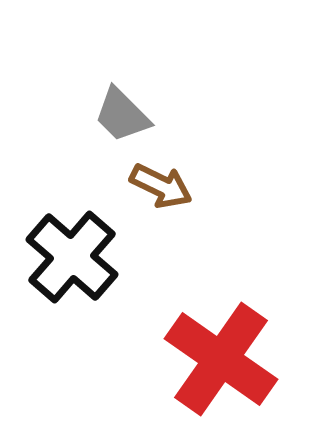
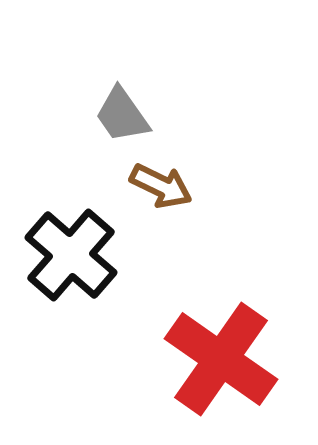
gray trapezoid: rotated 10 degrees clockwise
black cross: moved 1 px left, 2 px up
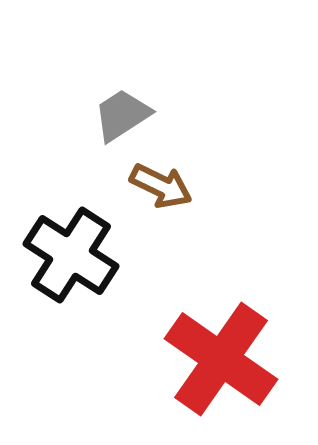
gray trapezoid: rotated 92 degrees clockwise
black cross: rotated 8 degrees counterclockwise
